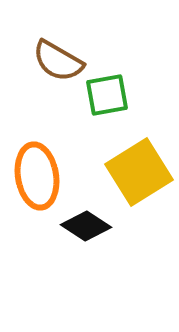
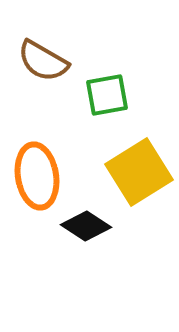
brown semicircle: moved 15 px left
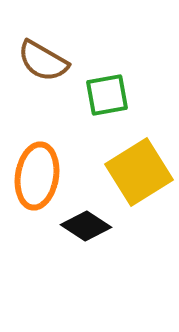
orange ellipse: rotated 18 degrees clockwise
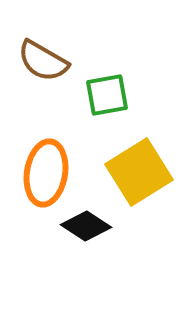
orange ellipse: moved 9 px right, 3 px up
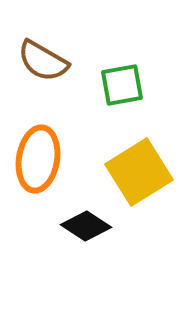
green square: moved 15 px right, 10 px up
orange ellipse: moved 8 px left, 14 px up
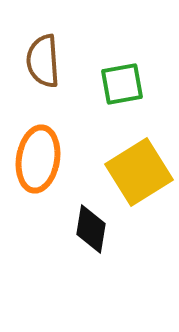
brown semicircle: rotated 56 degrees clockwise
green square: moved 1 px up
black diamond: moved 5 px right, 3 px down; rotated 66 degrees clockwise
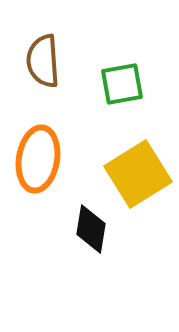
yellow square: moved 1 px left, 2 px down
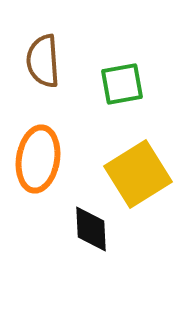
black diamond: rotated 12 degrees counterclockwise
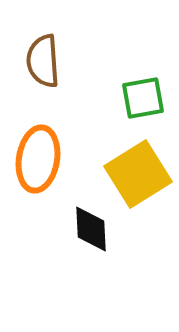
green square: moved 21 px right, 14 px down
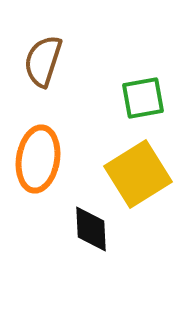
brown semicircle: rotated 22 degrees clockwise
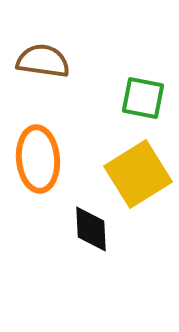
brown semicircle: rotated 80 degrees clockwise
green square: rotated 21 degrees clockwise
orange ellipse: rotated 14 degrees counterclockwise
